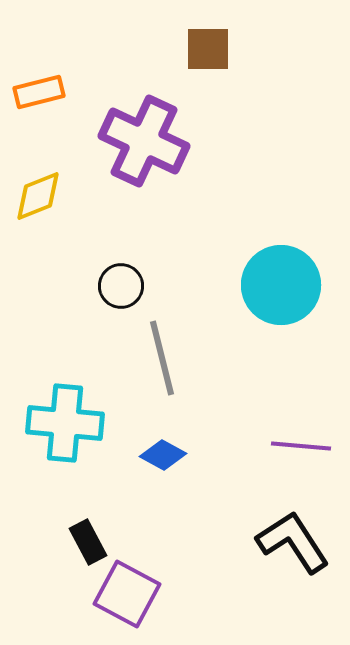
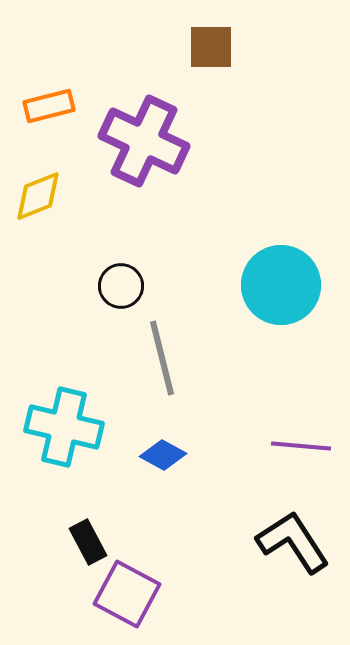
brown square: moved 3 px right, 2 px up
orange rectangle: moved 10 px right, 14 px down
cyan cross: moved 1 px left, 4 px down; rotated 8 degrees clockwise
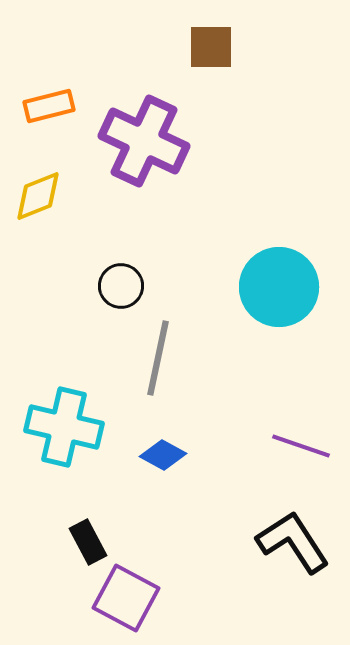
cyan circle: moved 2 px left, 2 px down
gray line: moved 4 px left; rotated 26 degrees clockwise
purple line: rotated 14 degrees clockwise
purple square: moved 1 px left, 4 px down
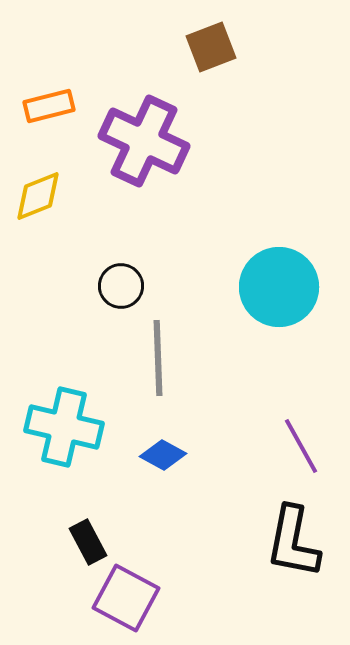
brown square: rotated 21 degrees counterclockwise
gray line: rotated 14 degrees counterclockwise
purple line: rotated 42 degrees clockwise
black L-shape: rotated 136 degrees counterclockwise
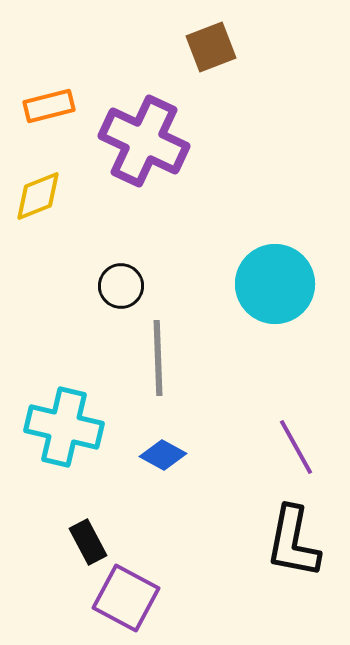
cyan circle: moved 4 px left, 3 px up
purple line: moved 5 px left, 1 px down
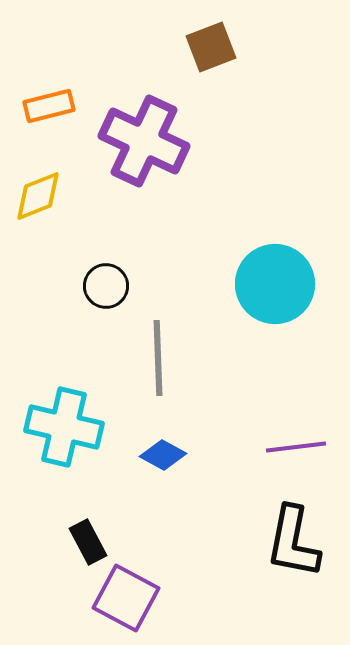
black circle: moved 15 px left
purple line: rotated 68 degrees counterclockwise
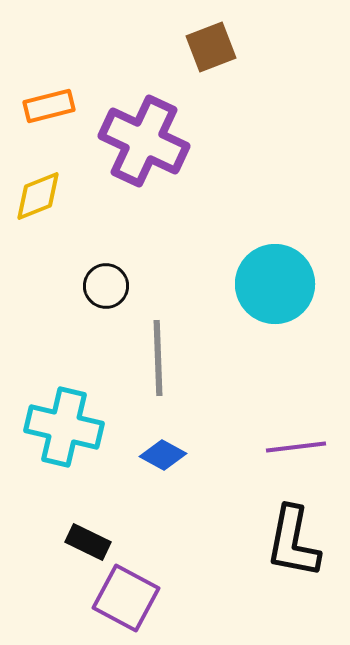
black rectangle: rotated 36 degrees counterclockwise
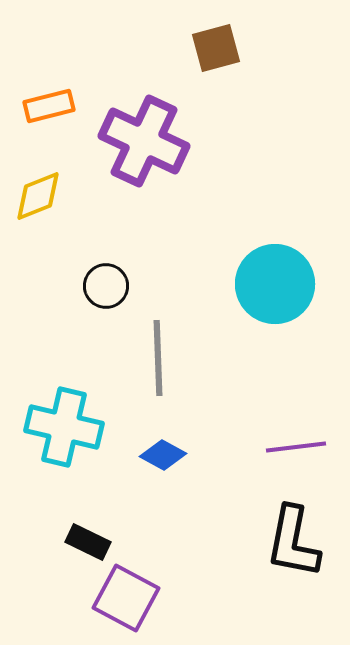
brown square: moved 5 px right, 1 px down; rotated 6 degrees clockwise
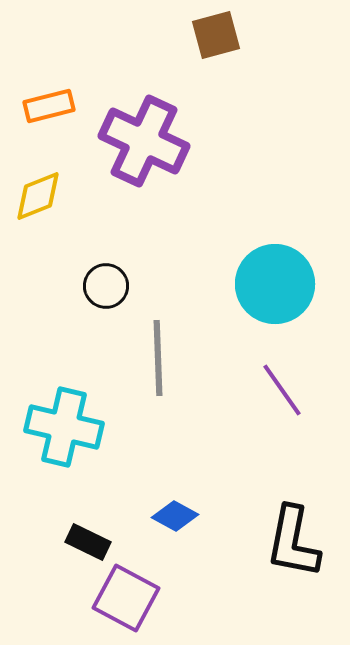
brown square: moved 13 px up
purple line: moved 14 px left, 57 px up; rotated 62 degrees clockwise
blue diamond: moved 12 px right, 61 px down
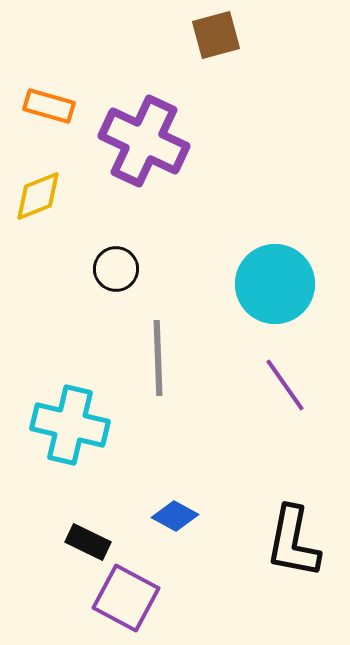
orange rectangle: rotated 30 degrees clockwise
black circle: moved 10 px right, 17 px up
purple line: moved 3 px right, 5 px up
cyan cross: moved 6 px right, 2 px up
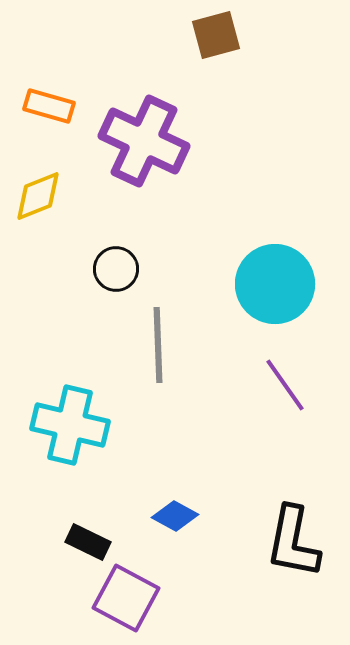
gray line: moved 13 px up
